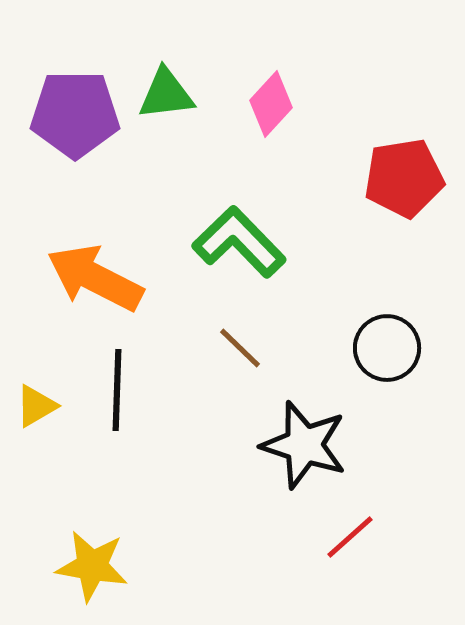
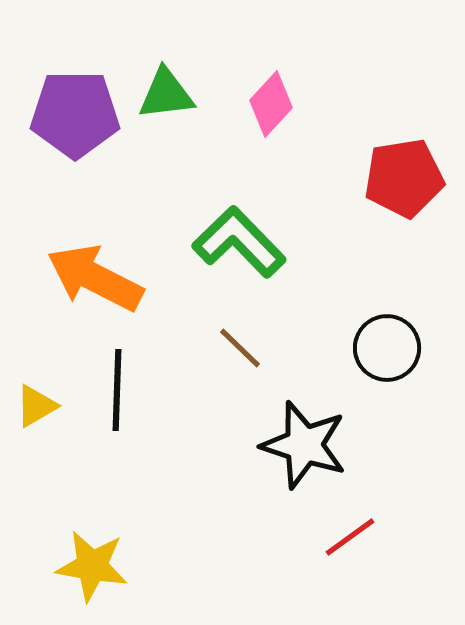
red line: rotated 6 degrees clockwise
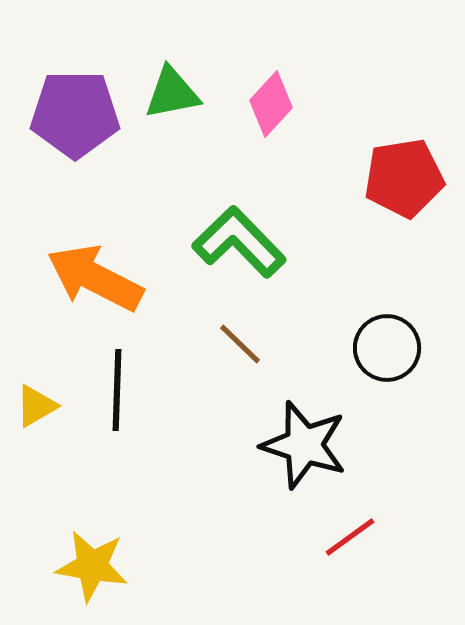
green triangle: moved 6 px right, 1 px up; rotated 4 degrees counterclockwise
brown line: moved 4 px up
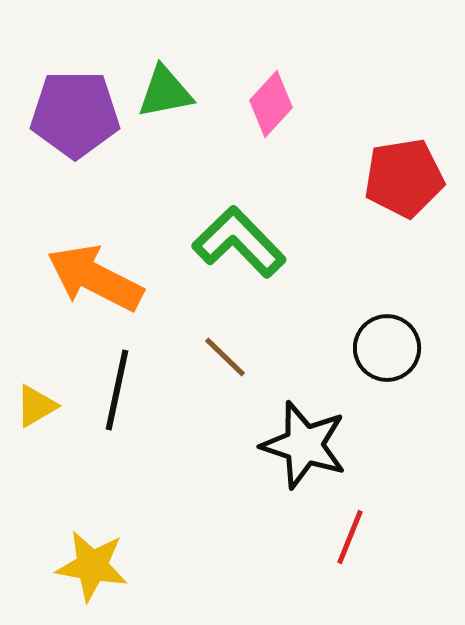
green triangle: moved 7 px left, 1 px up
brown line: moved 15 px left, 13 px down
black line: rotated 10 degrees clockwise
red line: rotated 32 degrees counterclockwise
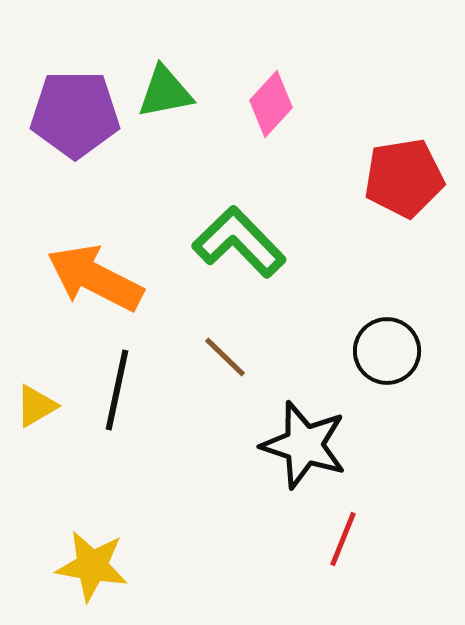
black circle: moved 3 px down
red line: moved 7 px left, 2 px down
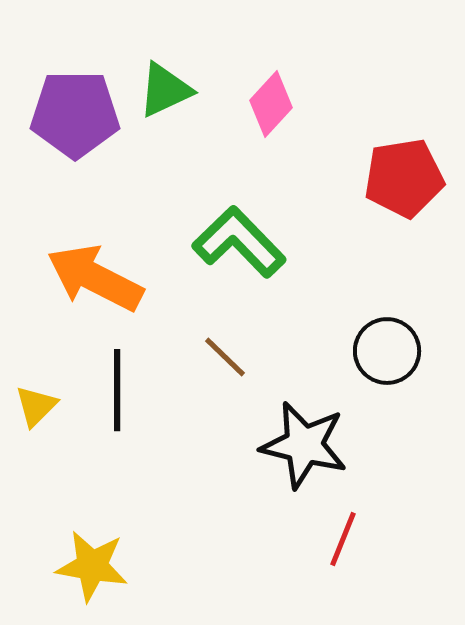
green triangle: moved 2 px up; rotated 14 degrees counterclockwise
black line: rotated 12 degrees counterclockwise
yellow triangle: rotated 15 degrees counterclockwise
black star: rotated 4 degrees counterclockwise
